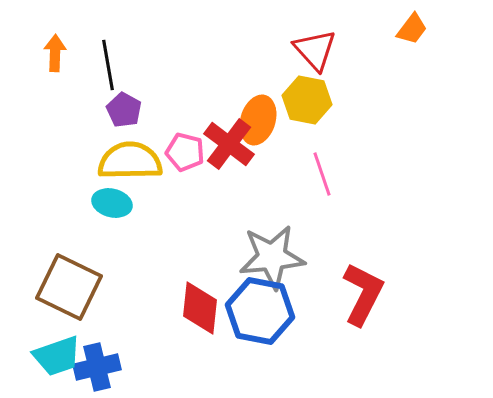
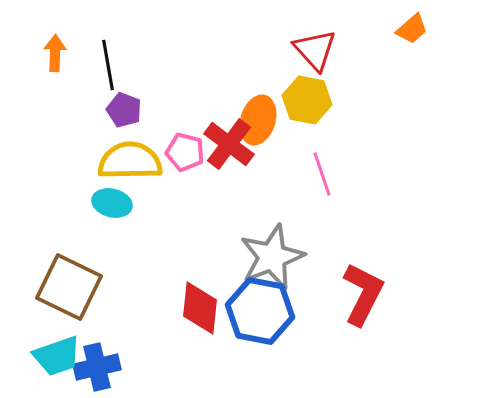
orange trapezoid: rotated 12 degrees clockwise
purple pentagon: rotated 8 degrees counterclockwise
gray star: rotated 16 degrees counterclockwise
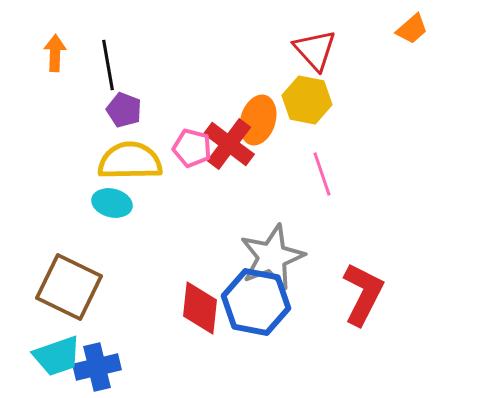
pink pentagon: moved 7 px right, 4 px up
blue hexagon: moved 4 px left, 9 px up
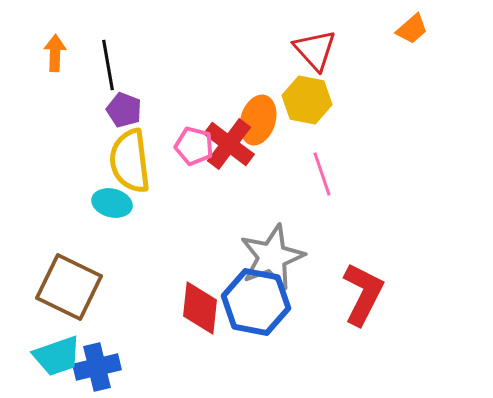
pink pentagon: moved 2 px right, 2 px up
yellow semicircle: rotated 96 degrees counterclockwise
